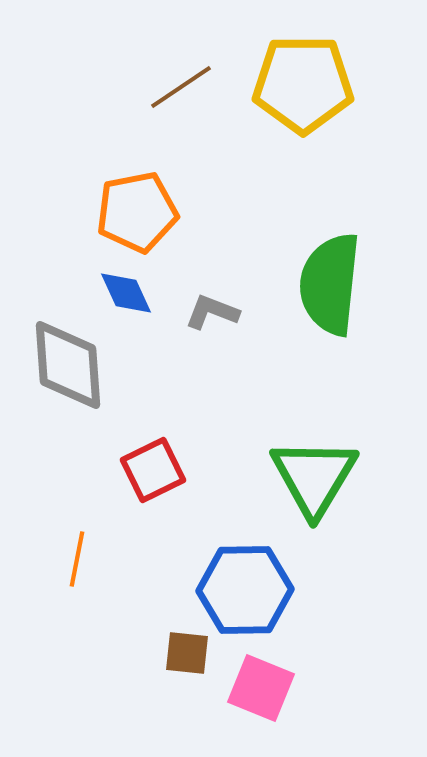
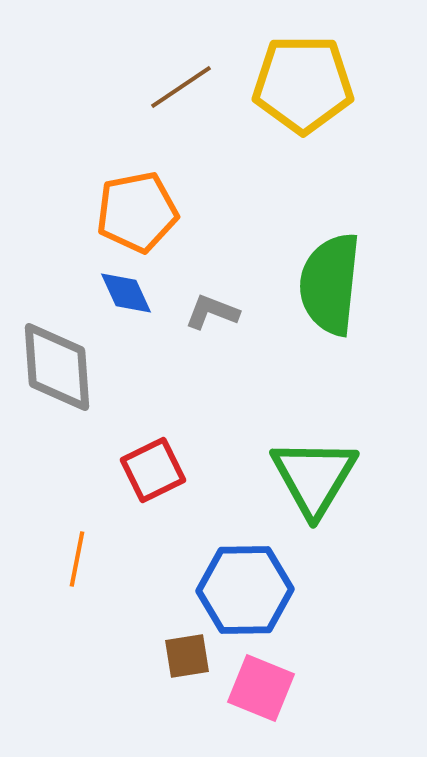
gray diamond: moved 11 px left, 2 px down
brown square: moved 3 px down; rotated 15 degrees counterclockwise
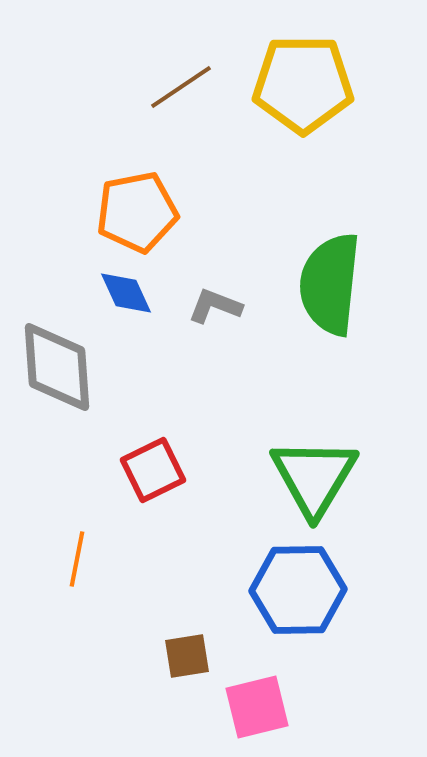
gray L-shape: moved 3 px right, 6 px up
blue hexagon: moved 53 px right
pink square: moved 4 px left, 19 px down; rotated 36 degrees counterclockwise
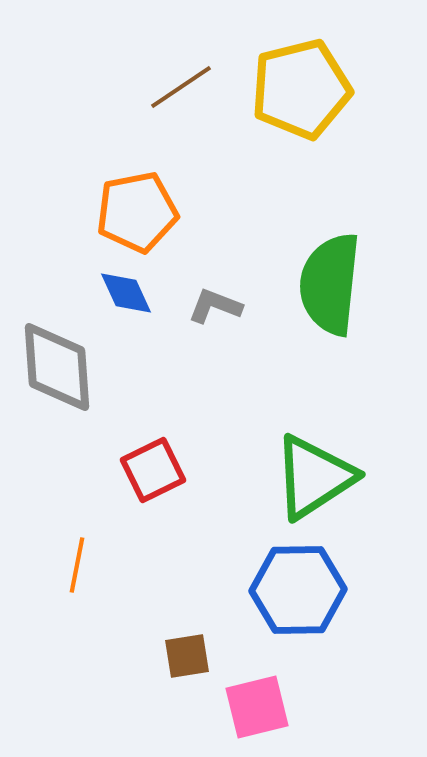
yellow pentagon: moved 2 px left, 5 px down; rotated 14 degrees counterclockwise
green triangle: rotated 26 degrees clockwise
orange line: moved 6 px down
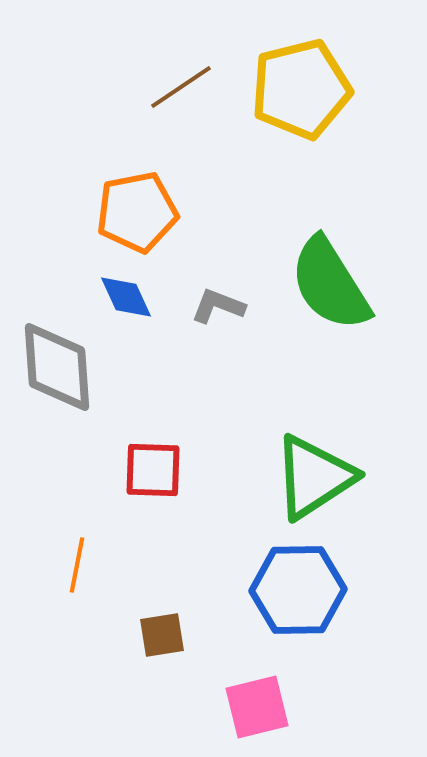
green semicircle: rotated 38 degrees counterclockwise
blue diamond: moved 4 px down
gray L-shape: moved 3 px right
red square: rotated 28 degrees clockwise
brown square: moved 25 px left, 21 px up
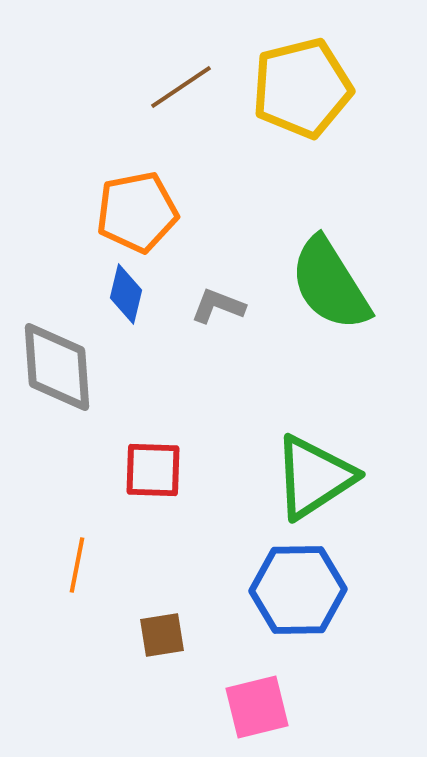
yellow pentagon: moved 1 px right, 1 px up
blue diamond: moved 3 px up; rotated 38 degrees clockwise
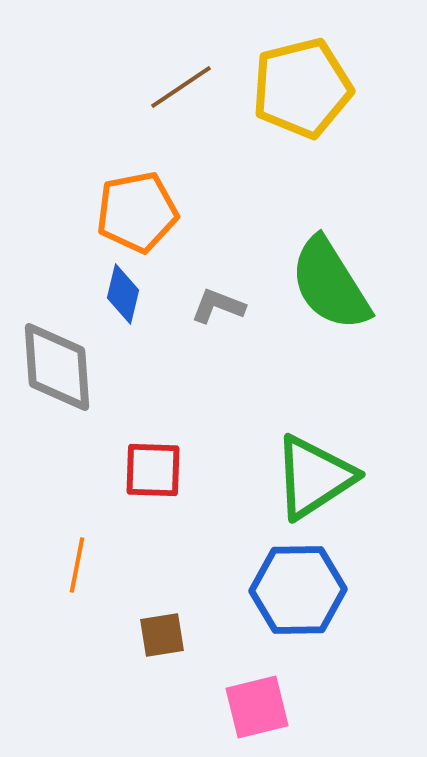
blue diamond: moved 3 px left
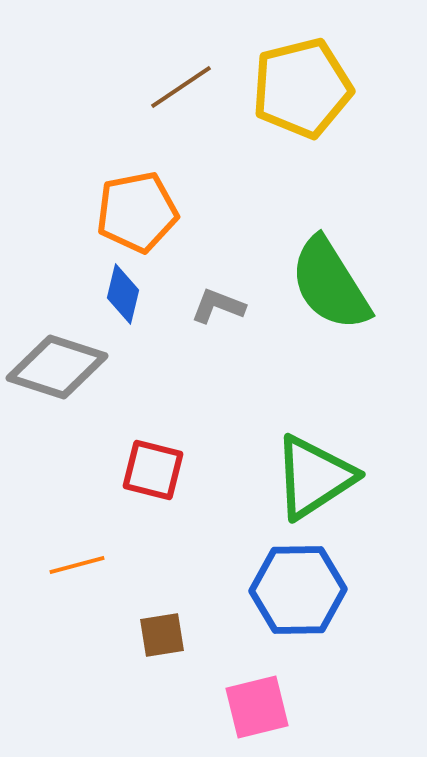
gray diamond: rotated 68 degrees counterclockwise
red square: rotated 12 degrees clockwise
orange line: rotated 64 degrees clockwise
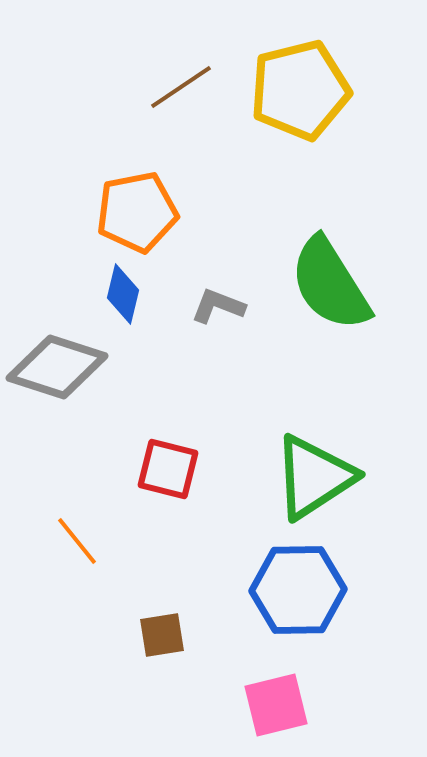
yellow pentagon: moved 2 px left, 2 px down
red square: moved 15 px right, 1 px up
orange line: moved 24 px up; rotated 66 degrees clockwise
pink square: moved 19 px right, 2 px up
